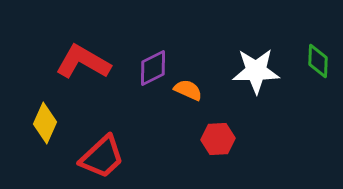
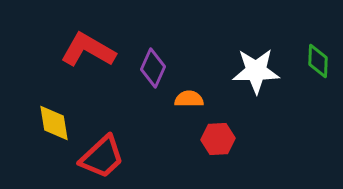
red L-shape: moved 5 px right, 12 px up
purple diamond: rotated 39 degrees counterclockwise
orange semicircle: moved 1 px right, 9 px down; rotated 24 degrees counterclockwise
yellow diamond: moved 9 px right; rotated 33 degrees counterclockwise
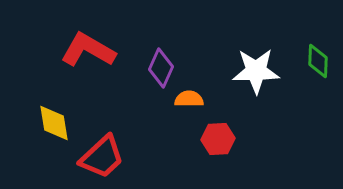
purple diamond: moved 8 px right
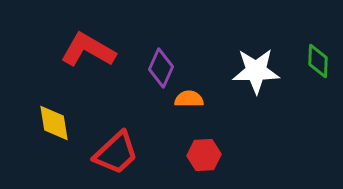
red hexagon: moved 14 px left, 16 px down
red trapezoid: moved 14 px right, 4 px up
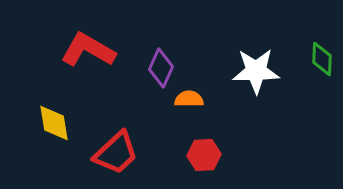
green diamond: moved 4 px right, 2 px up
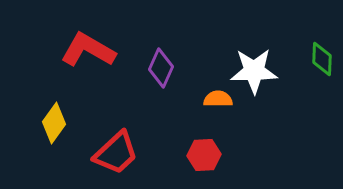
white star: moved 2 px left
orange semicircle: moved 29 px right
yellow diamond: rotated 45 degrees clockwise
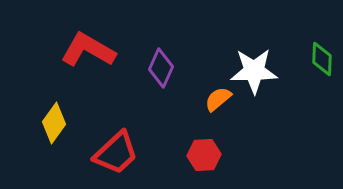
orange semicircle: rotated 40 degrees counterclockwise
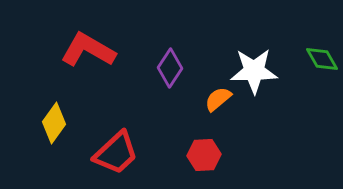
green diamond: rotated 32 degrees counterclockwise
purple diamond: moved 9 px right; rotated 9 degrees clockwise
